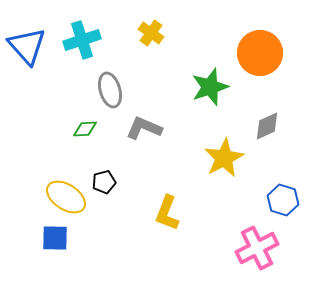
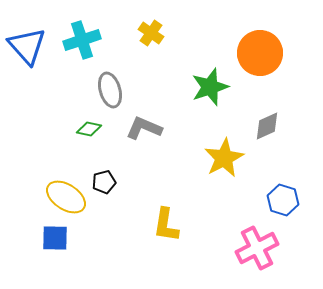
green diamond: moved 4 px right; rotated 15 degrees clockwise
yellow L-shape: moved 1 px left, 12 px down; rotated 12 degrees counterclockwise
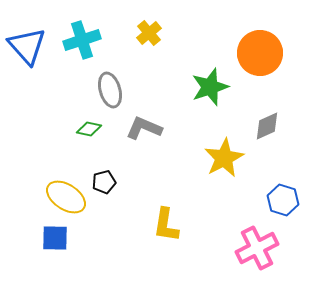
yellow cross: moved 2 px left; rotated 15 degrees clockwise
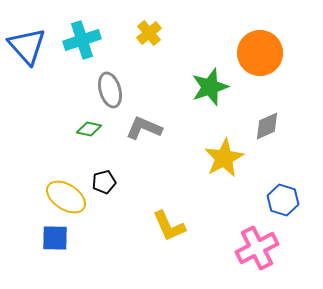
yellow L-shape: moved 3 px right, 1 px down; rotated 33 degrees counterclockwise
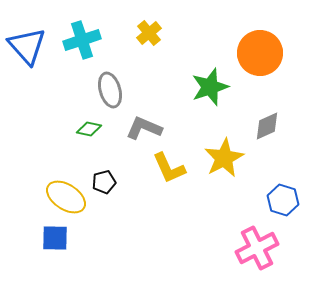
yellow L-shape: moved 58 px up
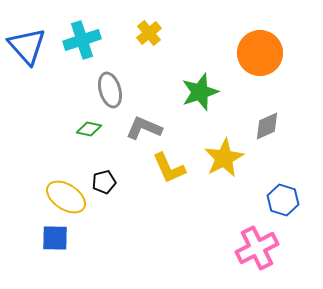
green star: moved 10 px left, 5 px down
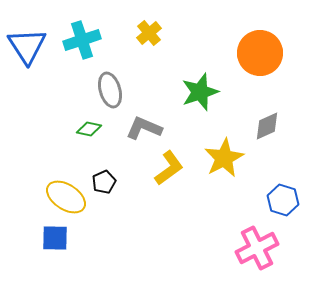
blue triangle: rotated 9 degrees clockwise
yellow L-shape: rotated 102 degrees counterclockwise
black pentagon: rotated 10 degrees counterclockwise
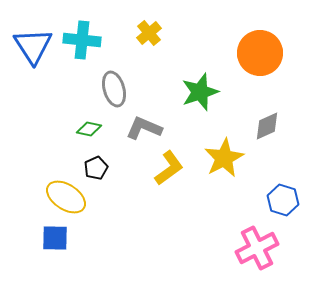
cyan cross: rotated 24 degrees clockwise
blue triangle: moved 6 px right
gray ellipse: moved 4 px right, 1 px up
black pentagon: moved 8 px left, 14 px up
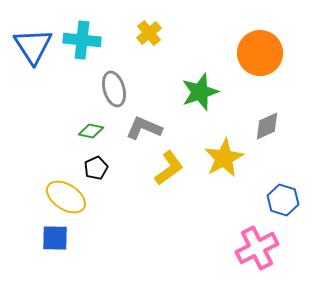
green diamond: moved 2 px right, 2 px down
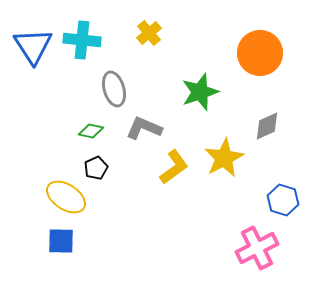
yellow L-shape: moved 5 px right, 1 px up
blue square: moved 6 px right, 3 px down
